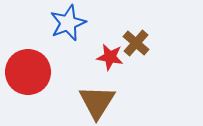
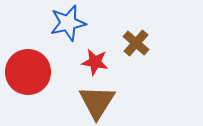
blue star: rotated 9 degrees clockwise
red star: moved 15 px left, 5 px down
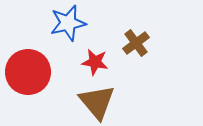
brown cross: rotated 12 degrees clockwise
brown triangle: rotated 12 degrees counterclockwise
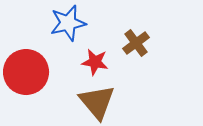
red circle: moved 2 px left
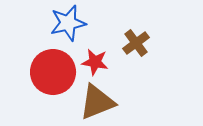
red circle: moved 27 px right
brown triangle: rotated 48 degrees clockwise
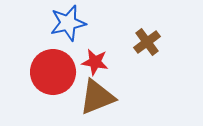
brown cross: moved 11 px right, 1 px up
brown triangle: moved 5 px up
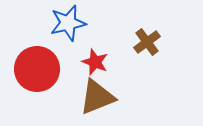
red star: rotated 12 degrees clockwise
red circle: moved 16 px left, 3 px up
